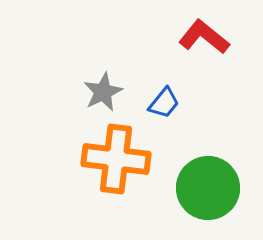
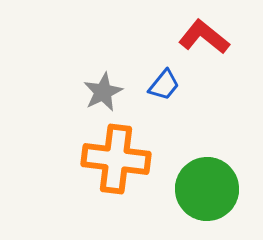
blue trapezoid: moved 18 px up
green circle: moved 1 px left, 1 px down
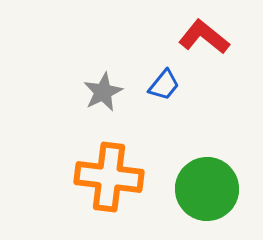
orange cross: moved 7 px left, 18 px down
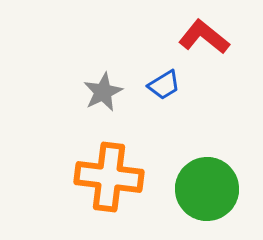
blue trapezoid: rotated 20 degrees clockwise
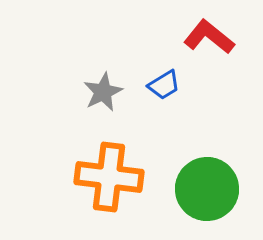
red L-shape: moved 5 px right
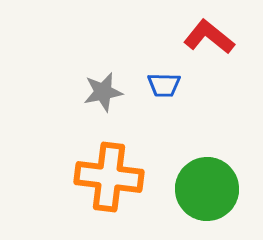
blue trapezoid: rotated 32 degrees clockwise
gray star: rotated 15 degrees clockwise
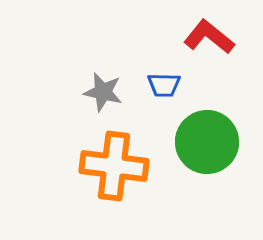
gray star: rotated 24 degrees clockwise
orange cross: moved 5 px right, 11 px up
green circle: moved 47 px up
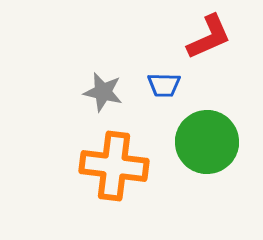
red L-shape: rotated 117 degrees clockwise
